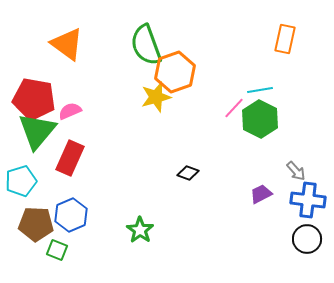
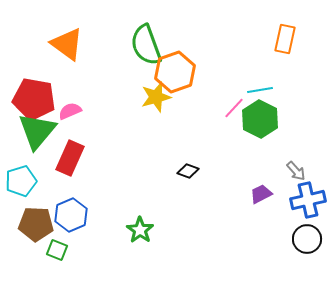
black diamond: moved 2 px up
blue cross: rotated 20 degrees counterclockwise
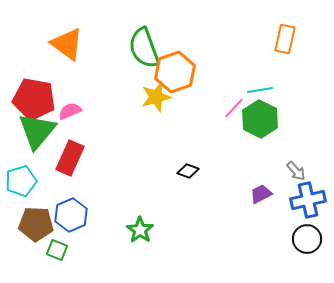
green semicircle: moved 2 px left, 3 px down
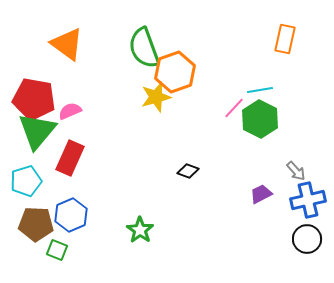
cyan pentagon: moved 5 px right
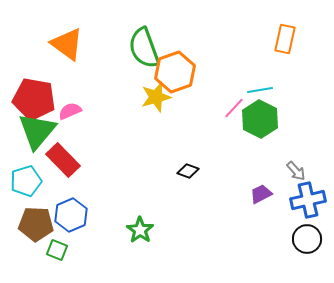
red rectangle: moved 7 px left, 2 px down; rotated 68 degrees counterclockwise
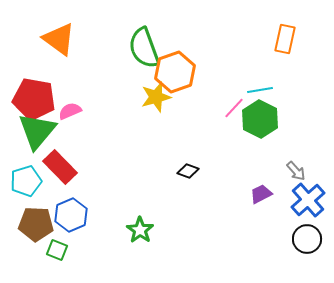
orange triangle: moved 8 px left, 5 px up
red rectangle: moved 3 px left, 7 px down
blue cross: rotated 28 degrees counterclockwise
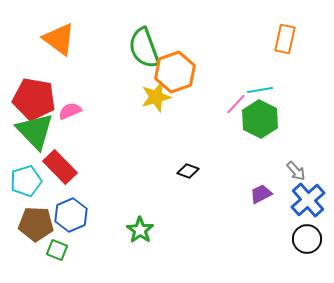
pink line: moved 2 px right, 4 px up
green triangle: moved 2 px left; rotated 24 degrees counterclockwise
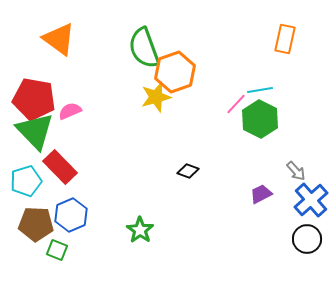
blue cross: moved 3 px right
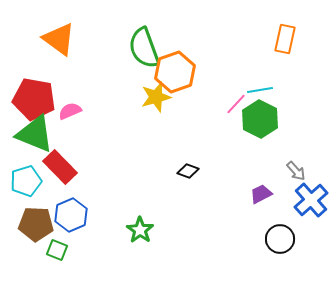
green triangle: moved 3 px down; rotated 24 degrees counterclockwise
black circle: moved 27 px left
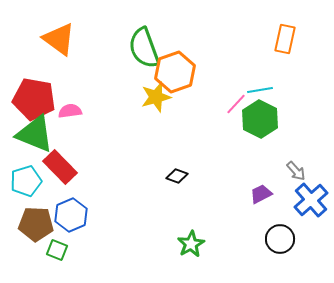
pink semicircle: rotated 15 degrees clockwise
black diamond: moved 11 px left, 5 px down
green star: moved 51 px right, 14 px down; rotated 8 degrees clockwise
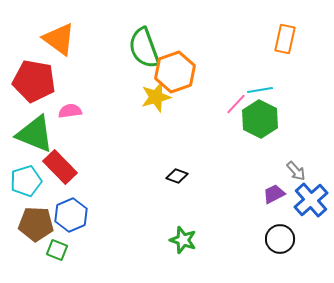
red pentagon: moved 18 px up
purple trapezoid: moved 13 px right
green star: moved 8 px left, 4 px up; rotated 24 degrees counterclockwise
